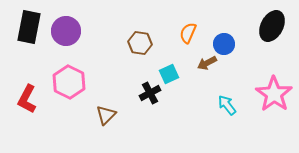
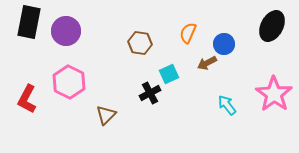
black rectangle: moved 5 px up
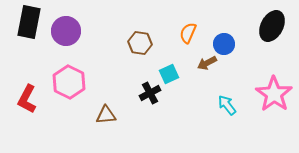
brown triangle: rotated 40 degrees clockwise
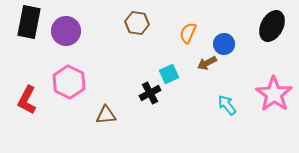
brown hexagon: moved 3 px left, 20 px up
red L-shape: moved 1 px down
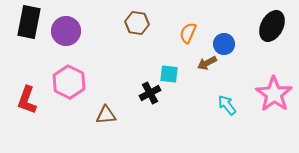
cyan square: rotated 30 degrees clockwise
red L-shape: rotated 8 degrees counterclockwise
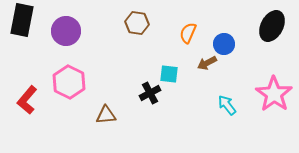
black rectangle: moved 7 px left, 2 px up
red L-shape: rotated 20 degrees clockwise
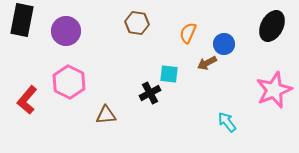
pink star: moved 4 px up; rotated 15 degrees clockwise
cyan arrow: moved 17 px down
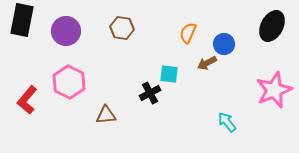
brown hexagon: moved 15 px left, 5 px down
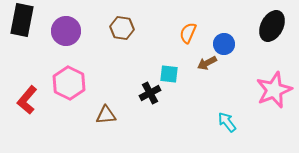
pink hexagon: moved 1 px down
